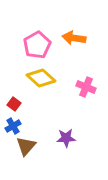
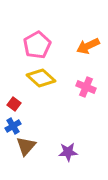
orange arrow: moved 14 px right, 8 px down; rotated 35 degrees counterclockwise
purple star: moved 2 px right, 14 px down
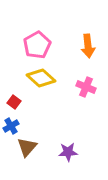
orange arrow: rotated 70 degrees counterclockwise
red square: moved 2 px up
blue cross: moved 2 px left
brown triangle: moved 1 px right, 1 px down
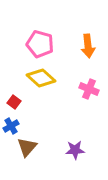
pink pentagon: moved 3 px right, 1 px up; rotated 28 degrees counterclockwise
pink cross: moved 3 px right, 2 px down
purple star: moved 7 px right, 2 px up
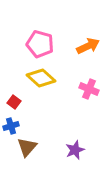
orange arrow: rotated 110 degrees counterclockwise
blue cross: rotated 14 degrees clockwise
purple star: rotated 18 degrees counterclockwise
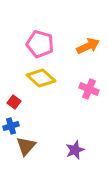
brown triangle: moved 1 px left, 1 px up
